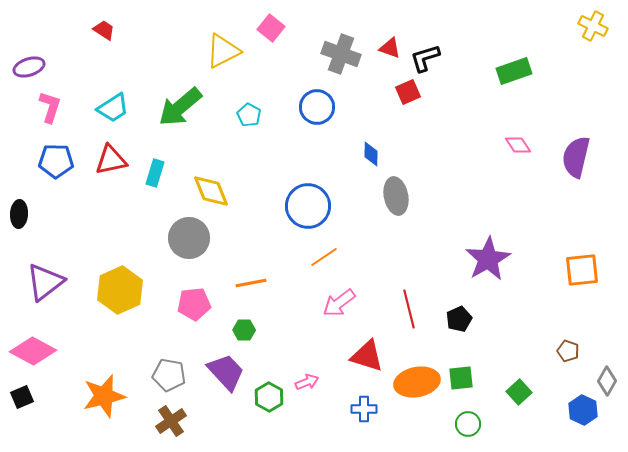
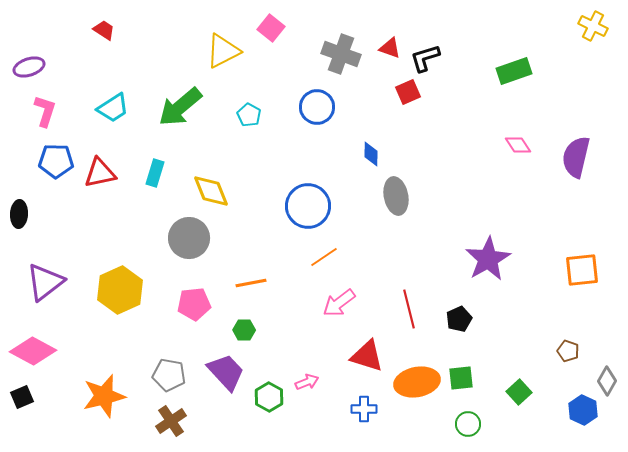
pink L-shape at (50, 107): moved 5 px left, 4 px down
red triangle at (111, 160): moved 11 px left, 13 px down
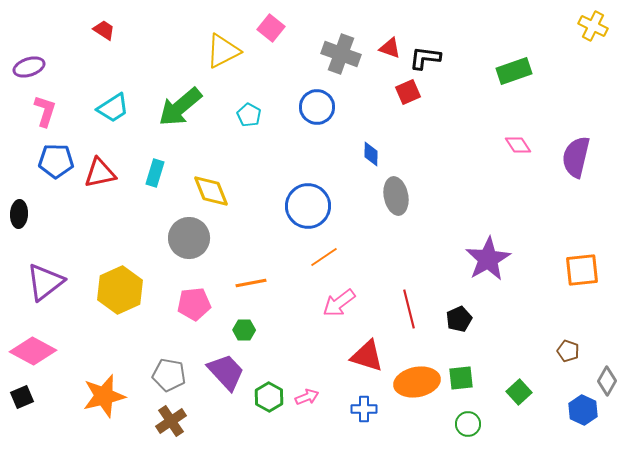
black L-shape at (425, 58): rotated 24 degrees clockwise
pink arrow at (307, 382): moved 15 px down
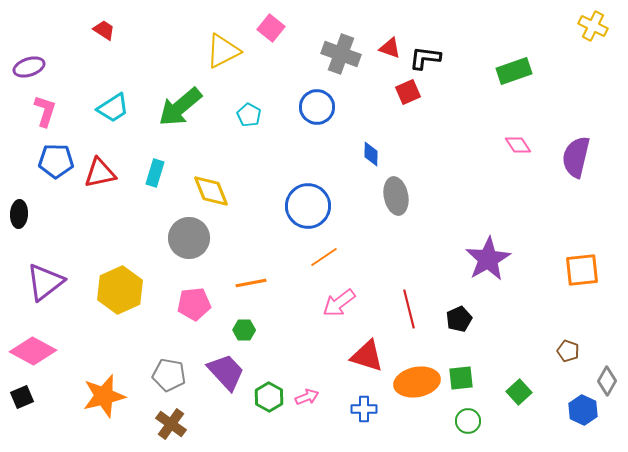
brown cross at (171, 421): moved 3 px down; rotated 20 degrees counterclockwise
green circle at (468, 424): moved 3 px up
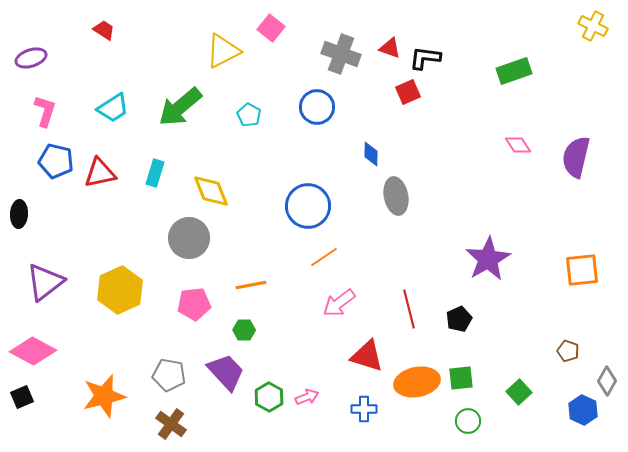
purple ellipse at (29, 67): moved 2 px right, 9 px up
blue pentagon at (56, 161): rotated 12 degrees clockwise
orange line at (251, 283): moved 2 px down
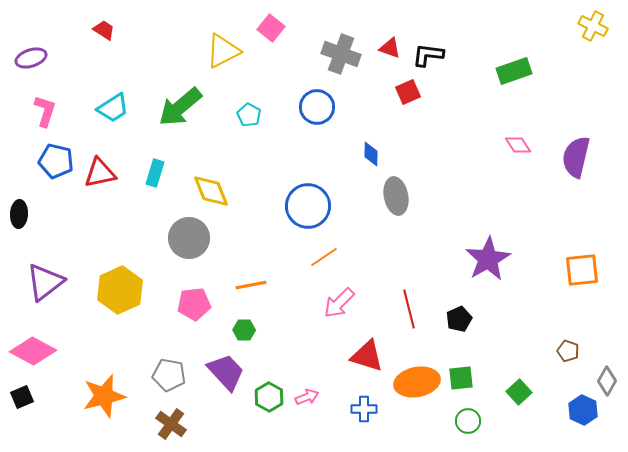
black L-shape at (425, 58): moved 3 px right, 3 px up
pink arrow at (339, 303): rotated 8 degrees counterclockwise
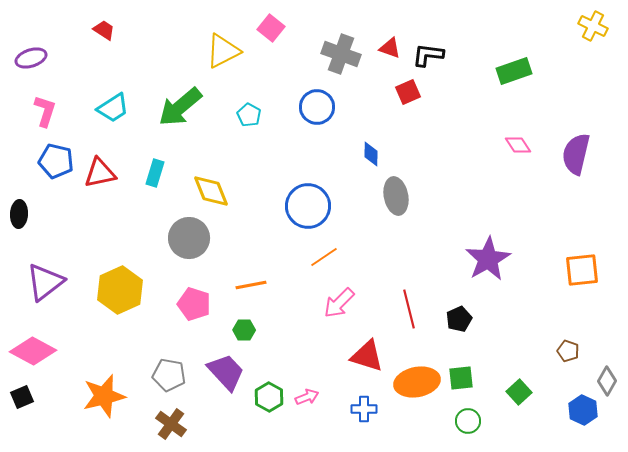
purple semicircle at (576, 157): moved 3 px up
pink pentagon at (194, 304): rotated 24 degrees clockwise
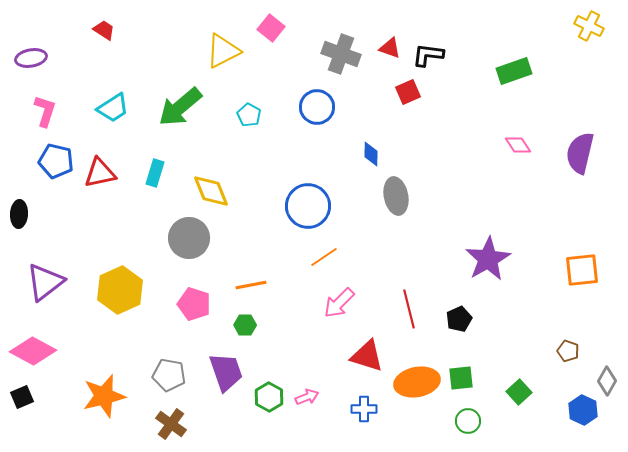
yellow cross at (593, 26): moved 4 px left
purple ellipse at (31, 58): rotated 8 degrees clockwise
purple semicircle at (576, 154): moved 4 px right, 1 px up
green hexagon at (244, 330): moved 1 px right, 5 px up
purple trapezoid at (226, 372): rotated 24 degrees clockwise
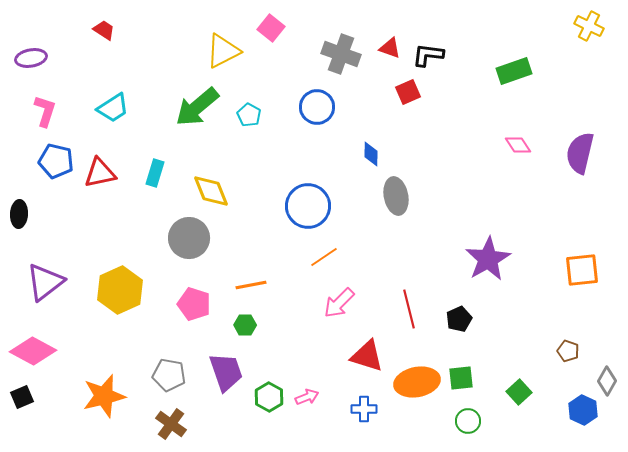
green arrow at (180, 107): moved 17 px right
